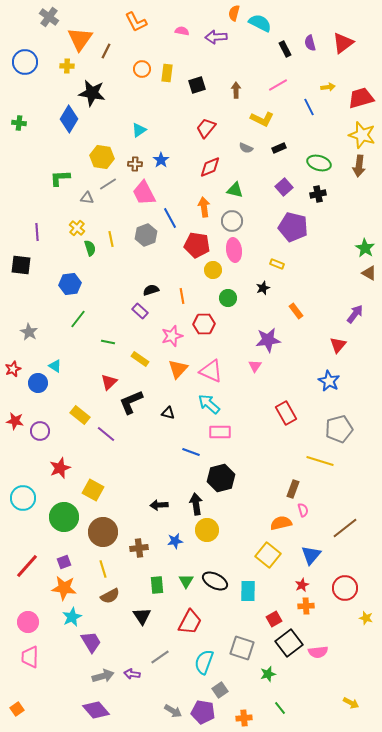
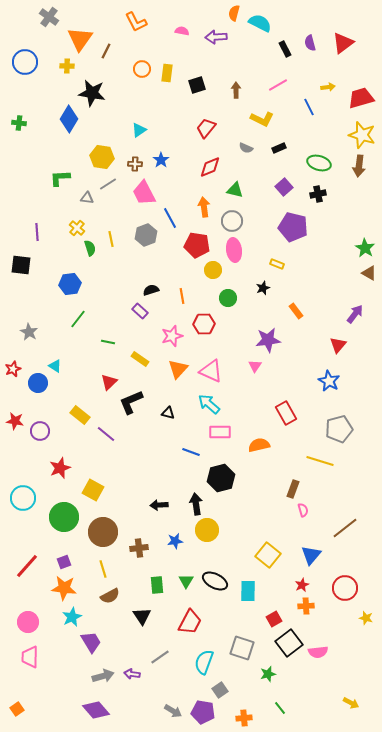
orange semicircle at (281, 523): moved 22 px left, 78 px up
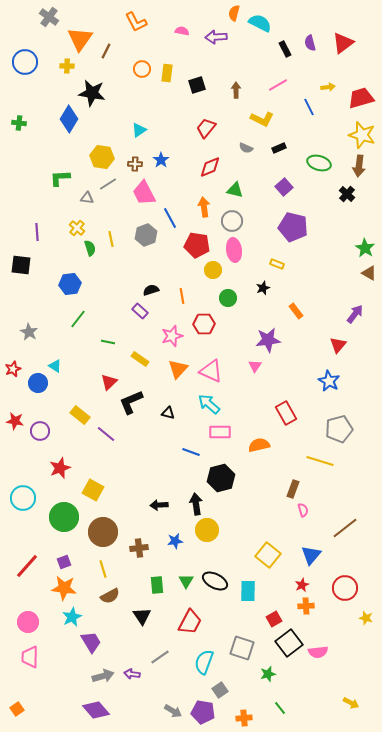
black cross at (318, 194): moved 29 px right; rotated 35 degrees counterclockwise
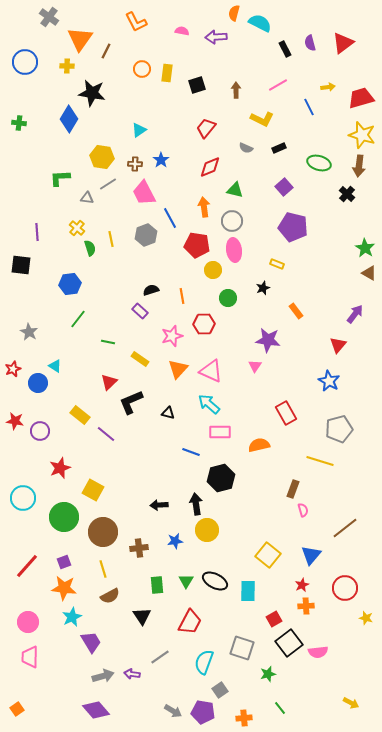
purple star at (268, 340): rotated 15 degrees clockwise
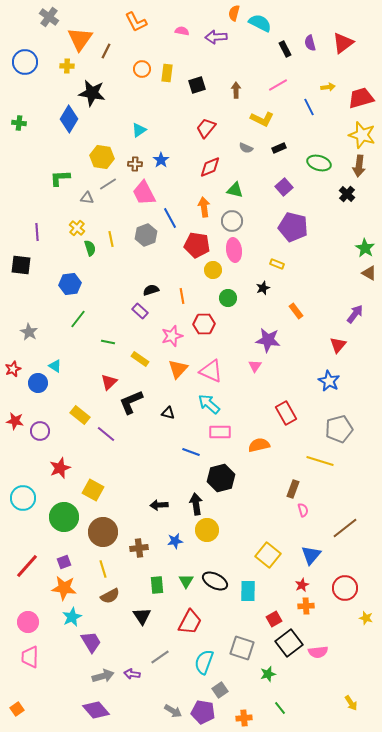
yellow arrow at (351, 703): rotated 28 degrees clockwise
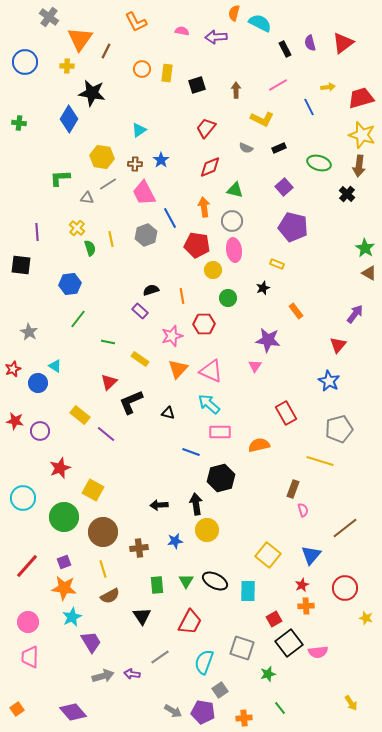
purple diamond at (96, 710): moved 23 px left, 2 px down
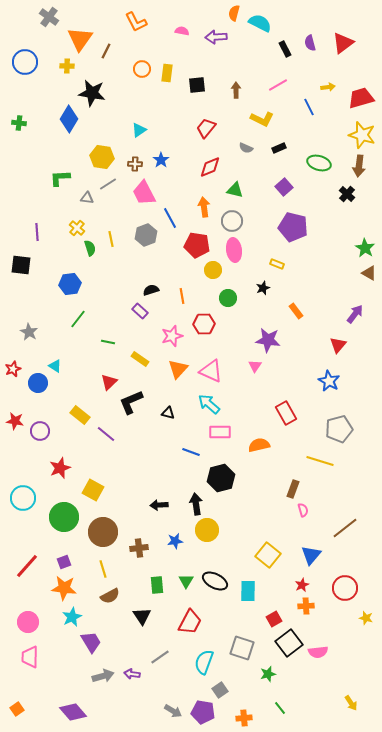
black square at (197, 85): rotated 12 degrees clockwise
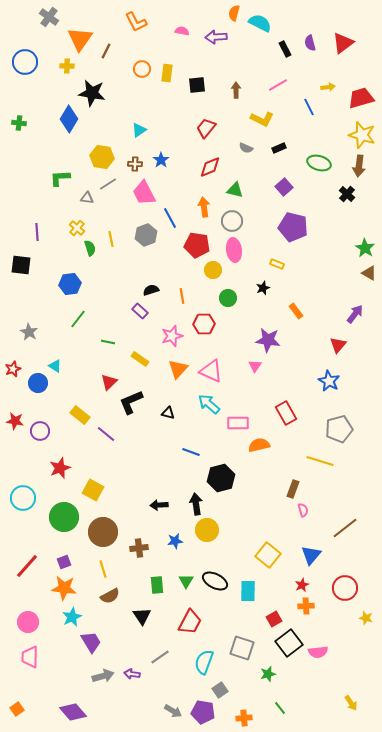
pink rectangle at (220, 432): moved 18 px right, 9 px up
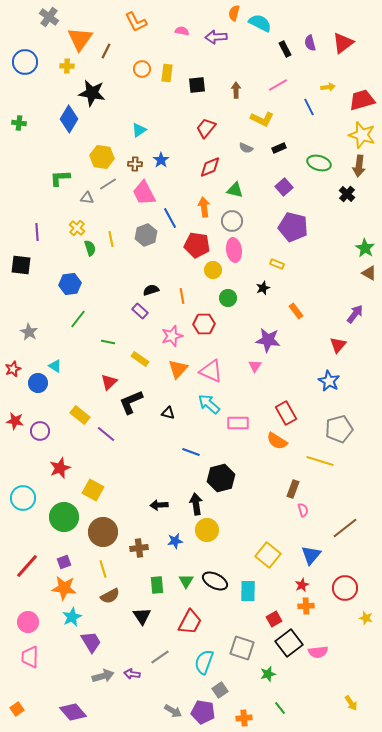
red trapezoid at (361, 98): moved 1 px right, 2 px down
orange semicircle at (259, 445): moved 18 px right, 4 px up; rotated 135 degrees counterclockwise
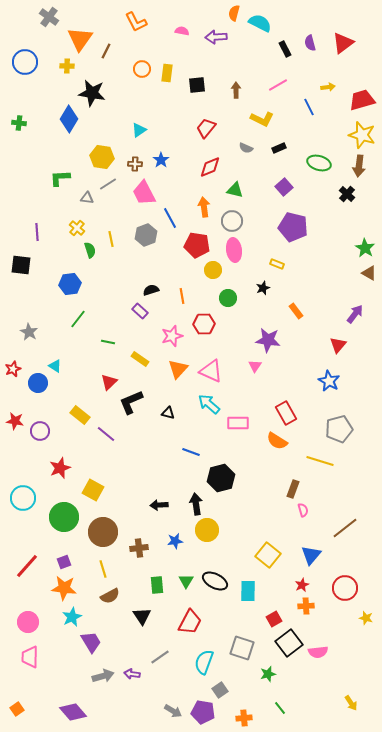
green semicircle at (90, 248): moved 2 px down
